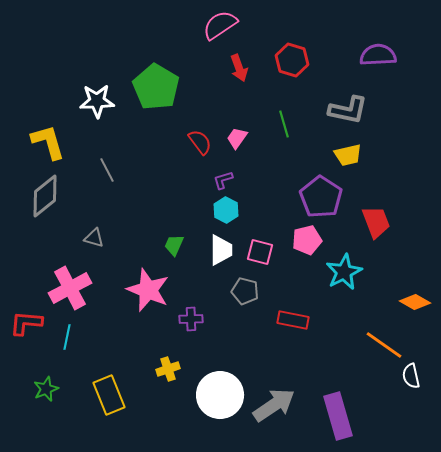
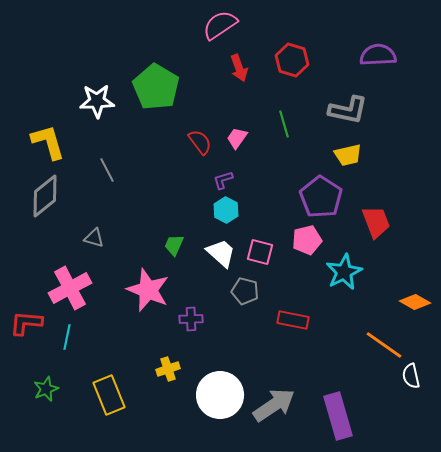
white trapezoid: moved 3 px down; rotated 48 degrees counterclockwise
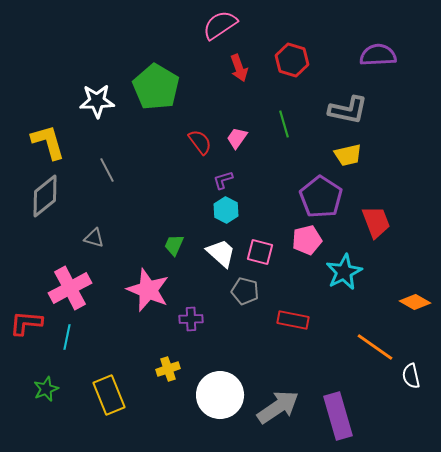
orange line: moved 9 px left, 2 px down
gray arrow: moved 4 px right, 2 px down
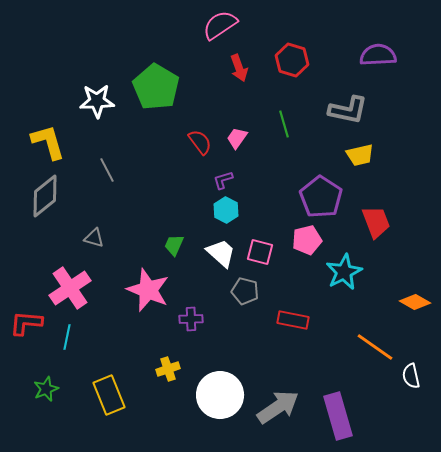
yellow trapezoid: moved 12 px right
pink cross: rotated 6 degrees counterclockwise
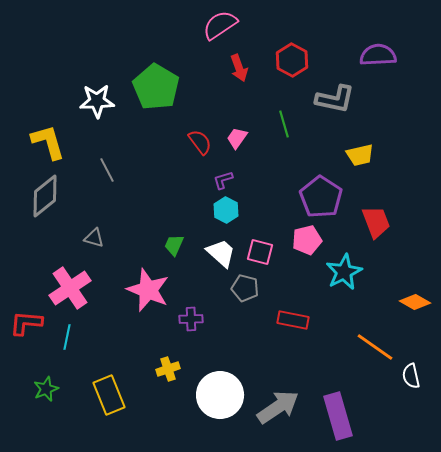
red hexagon: rotated 12 degrees clockwise
gray L-shape: moved 13 px left, 11 px up
gray pentagon: moved 3 px up
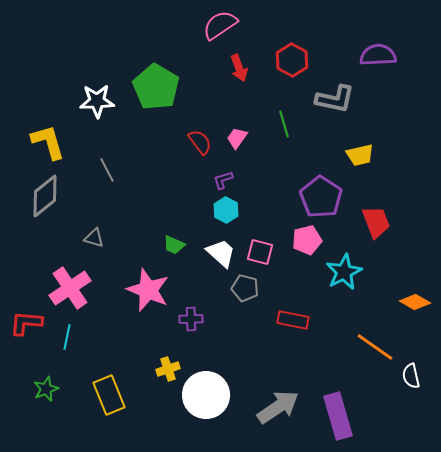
green trapezoid: rotated 90 degrees counterclockwise
white circle: moved 14 px left
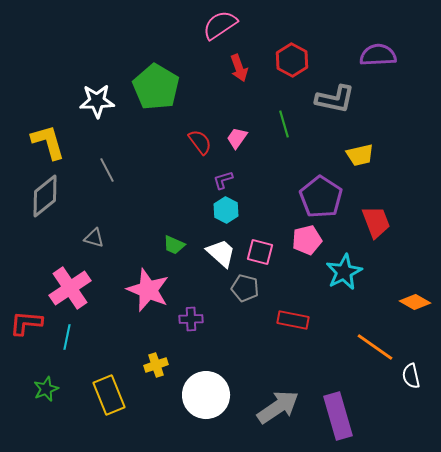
yellow cross: moved 12 px left, 4 px up
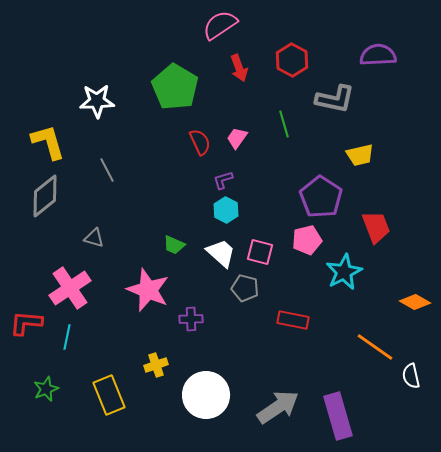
green pentagon: moved 19 px right
red semicircle: rotated 12 degrees clockwise
red trapezoid: moved 5 px down
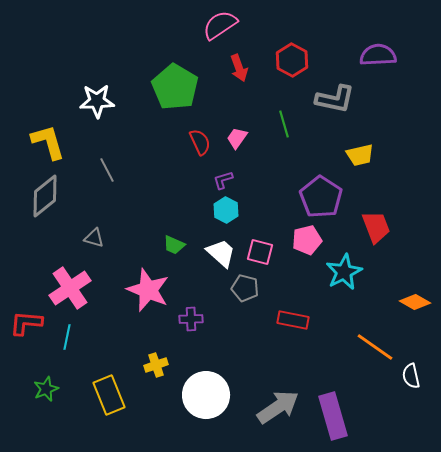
purple rectangle: moved 5 px left
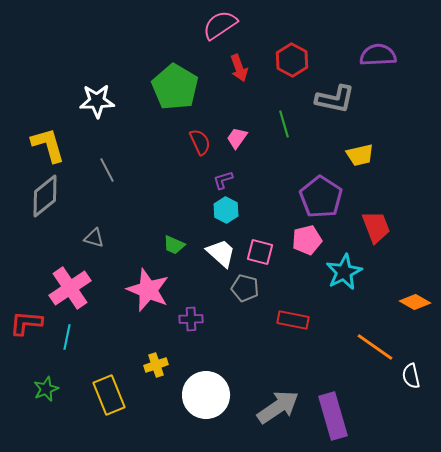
yellow L-shape: moved 3 px down
